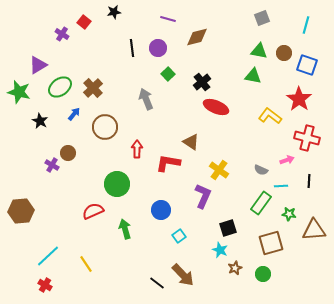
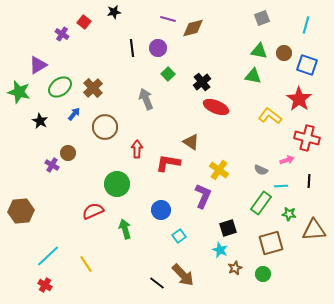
brown diamond at (197, 37): moved 4 px left, 9 px up
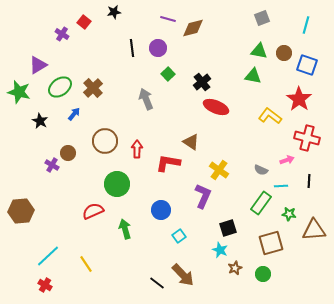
brown circle at (105, 127): moved 14 px down
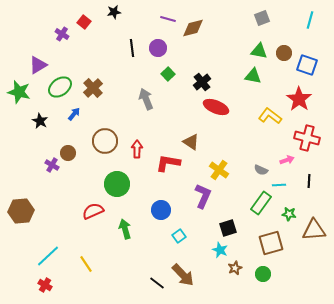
cyan line at (306, 25): moved 4 px right, 5 px up
cyan line at (281, 186): moved 2 px left, 1 px up
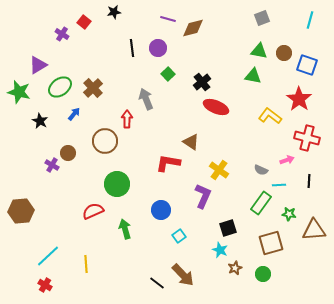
red arrow at (137, 149): moved 10 px left, 30 px up
yellow line at (86, 264): rotated 30 degrees clockwise
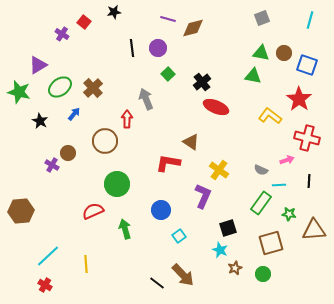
green triangle at (259, 51): moved 2 px right, 2 px down
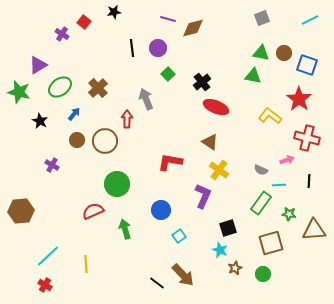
cyan line at (310, 20): rotated 48 degrees clockwise
brown cross at (93, 88): moved 5 px right
brown triangle at (191, 142): moved 19 px right
brown circle at (68, 153): moved 9 px right, 13 px up
red L-shape at (168, 163): moved 2 px right, 1 px up
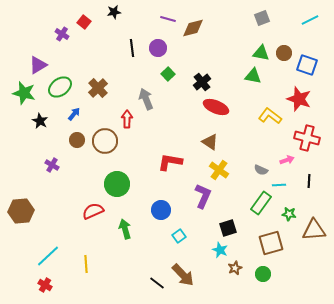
green star at (19, 92): moved 5 px right, 1 px down
red star at (299, 99): rotated 15 degrees counterclockwise
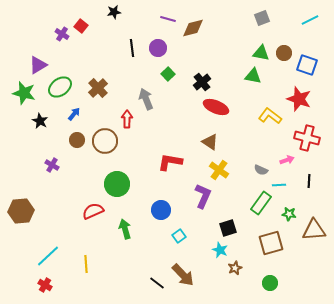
red square at (84, 22): moved 3 px left, 4 px down
green circle at (263, 274): moved 7 px right, 9 px down
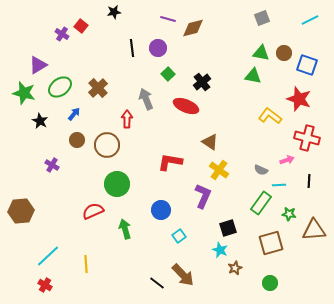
red ellipse at (216, 107): moved 30 px left, 1 px up
brown circle at (105, 141): moved 2 px right, 4 px down
